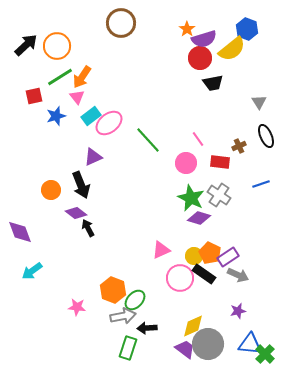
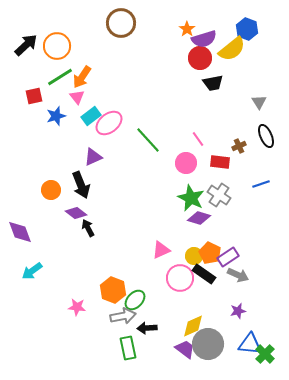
green rectangle at (128, 348): rotated 30 degrees counterclockwise
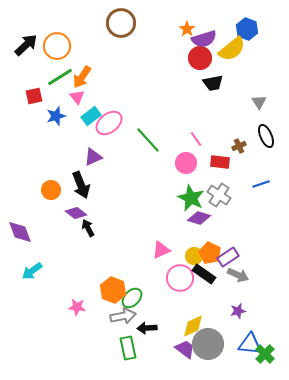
pink line at (198, 139): moved 2 px left
green ellipse at (135, 300): moved 3 px left, 2 px up
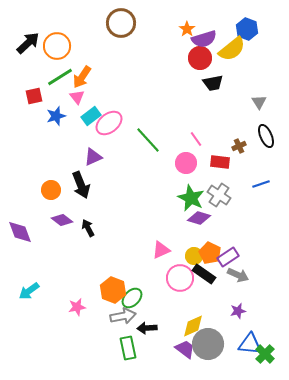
black arrow at (26, 45): moved 2 px right, 2 px up
purple diamond at (76, 213): moved 14 px left, 7 px down
cyan arrow at (32, 271): moved 3 px left, 20 px down
pink star at (77, 307): rotated 18 degrees counterclockwise
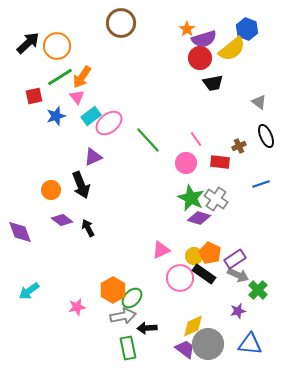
gray triangle at (259, 102): rotated 21 degrees counterclockwise
gray cross at (219, 195): moved 3 px left, 4 px down
purple rectangle at (228, 257): moved 7 px right, 2 px down
orange hexagon at (113, 290): rotated 10 degrees clockwise
green cross at (265, 354): moved 7 px left, 64 px up
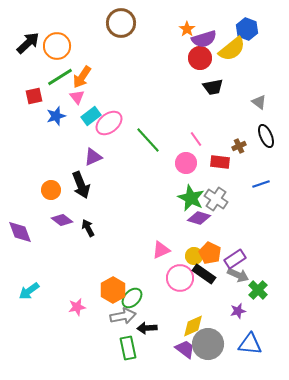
black trapezoid at (213, 83): moved 4 px down
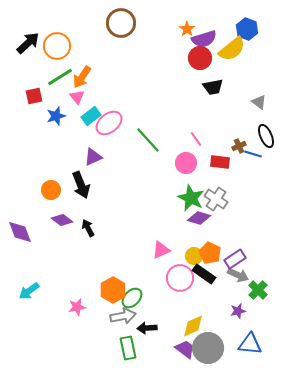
blue line at (261, 184): moved 8 px left, 30 px up; rotated 36 degrees clockwise
gray circle at (208, 344): moved 4 px down
